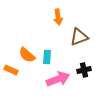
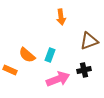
orange arrow: moved 3 px right
brown triangle: moved 10 px right, 4 px down
cyan rectangle: moved 3 px right, 2 px up; rotated 16 degrees clockwise
orange rectangle: moved 1 px left
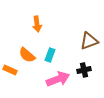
orange arrow: moved 24 px left, 7 px down
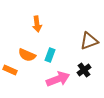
orange semicircle: rotated 18 degrees counterclockwise
black cross: rotated 24 degrees counterclockwise
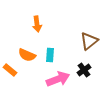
brown triangle: rotated 18 degrees counterclockwise
cyan rectangle: rotated 16 degrees counterclockwise
orange rectangle: rotated 16 degrees clockwise
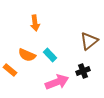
orange arrow: moved 2 px left, 1 px up
cyan rectangle: rotated 48 degrees counterclockwise
black cross: moved 1 px left, 1 px down; rotated 16 degrees clockwise
pink arrow: moved 1 px left, 3 px down
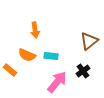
orange arrow: moved 7 px down
cyan rectangle: moved 1 px right, 1 px down; rotated 40 degrees counterclockwise
black cross: rotated 16 degrees counterclockwise
pink arrow: rotated 30 degrees counterclockwise
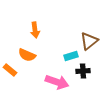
cyan rectangle: moved 20 px right; rotated 24 degrees counterclockwise
black cross: rotated 32 degrees clockwise
pink arrow: rotated 70 degrees clockwise
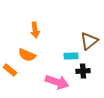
cyan rectangle: rotated 16 degrees clockwise
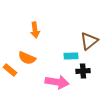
orange semicircle: moved 3 px down
pink arrow: rotated 10 degrees counterclockwise
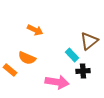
orange arrow: rotated 56 degrees counterclockwise
cyan rectangle: moved 1 px right, 1 px up; rotated 48 degrees clockwise
